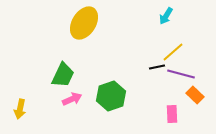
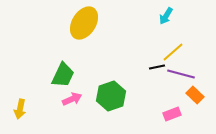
pink rectangle: rotated 72 degrees clockwise
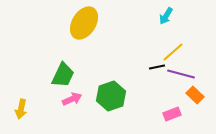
yellow arrow: moved 1 px right
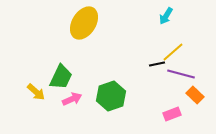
black line: moved 3 px up
green trapezoid: moved 2 px left, 2 px down
yellow arrow: moved 15 px right, 17 px up; rotated 60 degrees counterclockwise
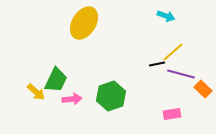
cyan arrow: rotated 102 degrees counterclockwise
green trapezoid: moved 5 px left, 3 px down
orange rectangle: moved 8 px right, 6 px up
pink arrow: rotated 18 degrees clockwise
pink rectangle: rotated 12 degrees clockwise
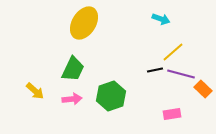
cyan arrow: moved 5 px left, 3 px down
black line: moved 2 px left, 6 px down
green trapezoid: moved 17 px right, 11 px up
yellow arrow: moved 1 px left, 1 px up
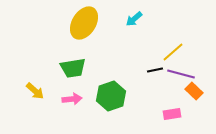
cyan arrow: moved 27 px left; rotated 120 degrees clockwise
green trapezoid: moved 1 px up; rotated 56 degrees clockwise
orange rectangle: moved 9 px left, 2 px down
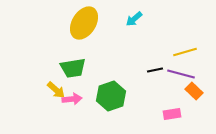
yellow line: moved 12 px right; rotated 25 degrees clockwise
yellow arrow: moved 21 px right, 1 px up
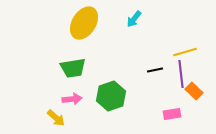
cyan arrow: rotated 12 degrees counterclockwise
purple line: rotated 68 degrees clockwise
yellow arrow: moved 28 px down
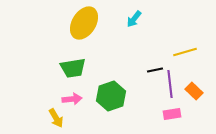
purple line: moved 11 px left, 10 px down
yellow arrow: rotated 18 degrees clockwise
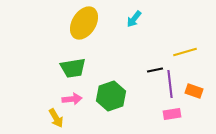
orange rectangle: rotated 24 degrees counterclockwise
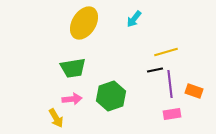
yellow line: moved 19 px left
